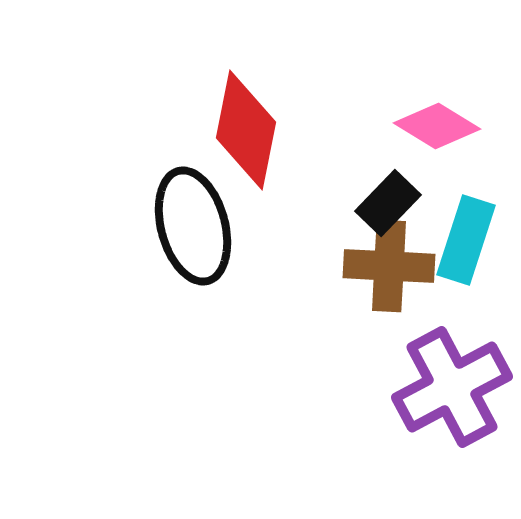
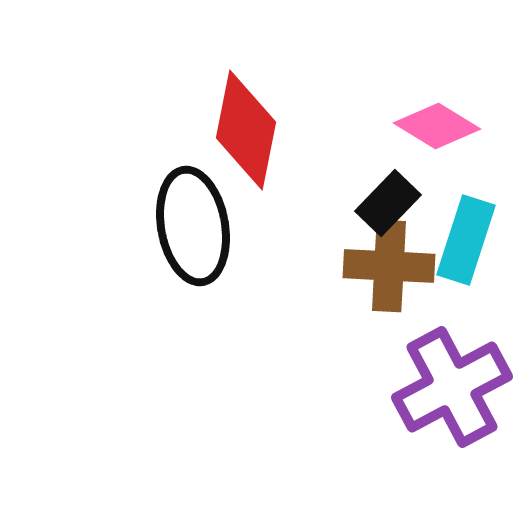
black ellipse: rotated 5 degrees clockwise
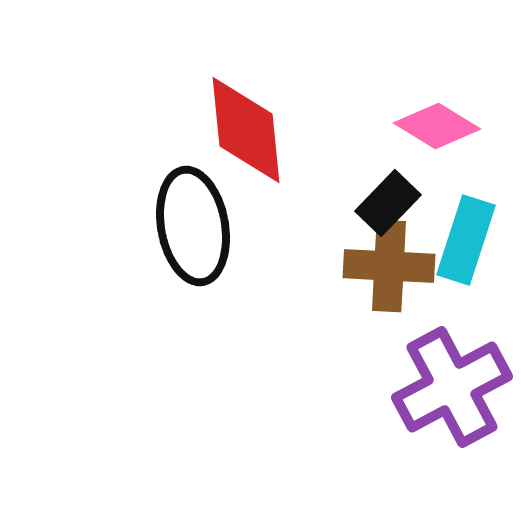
red diamond: rotated 17 degrees counterclockwise
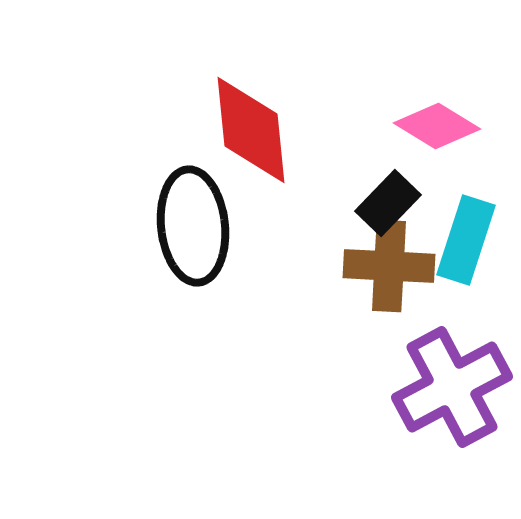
red diamond: moved 5 px right
black ellipse: rotated 4 degrees clockwise
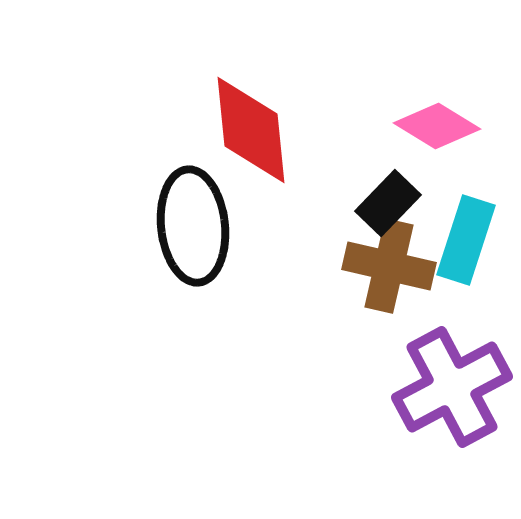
brown cross: rotated 10 degrees clockwise
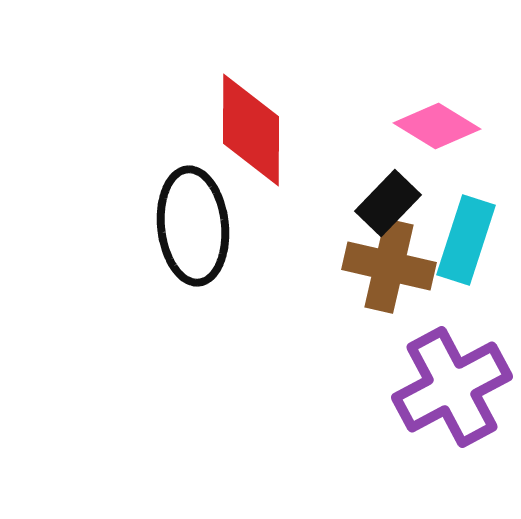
red diamond: rotated 6 degrees clockwise
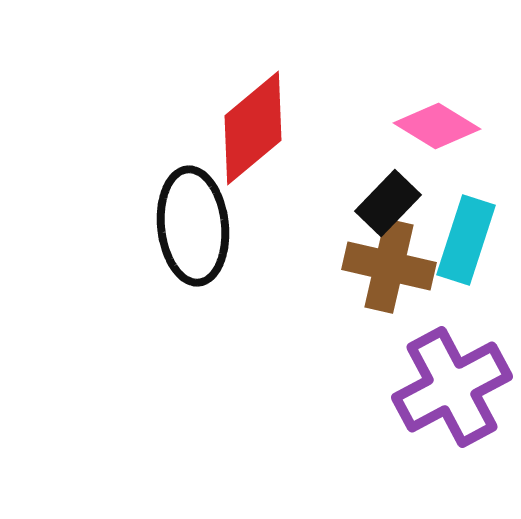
red diamond: moved 2 px right, 2 px up; rotated 50 degrees clockwise
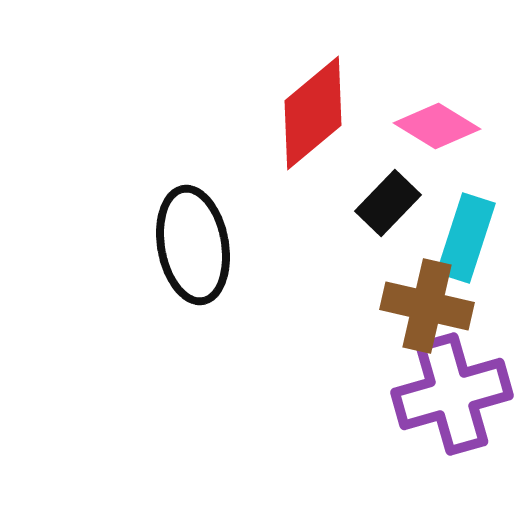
red diamond: moved 60 px right, 15 px up
black ellipse: moved 19 px down; rotated 4 degrees counterclockwise
cyan rectangle: moved 2 px up
brown cross: moved 38 px right, 40 px down
purple cross: moved 7 px down; rotated 12 degrees clockwise
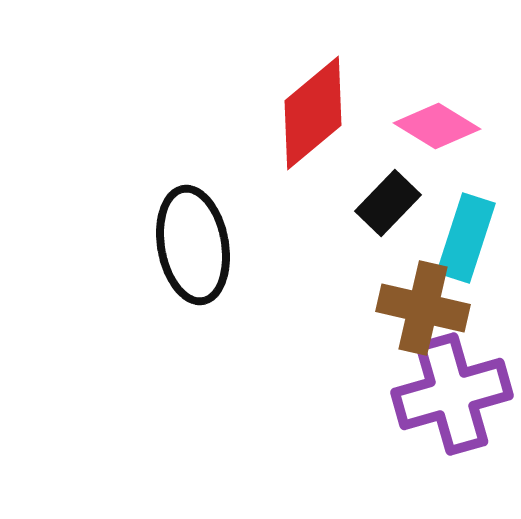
brown cross: moved 4 px left, 2 px down
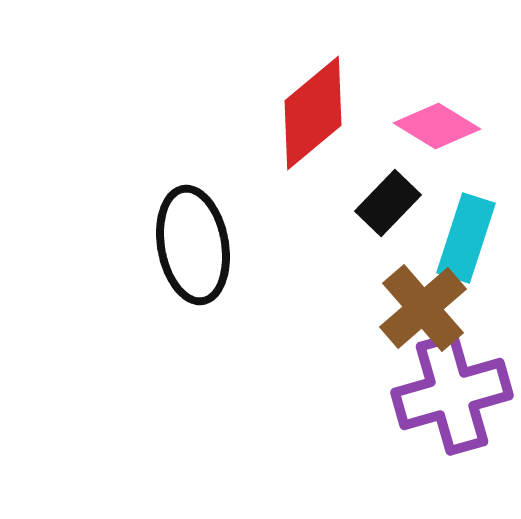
brown cross: rotated 36 degrees clockwise
